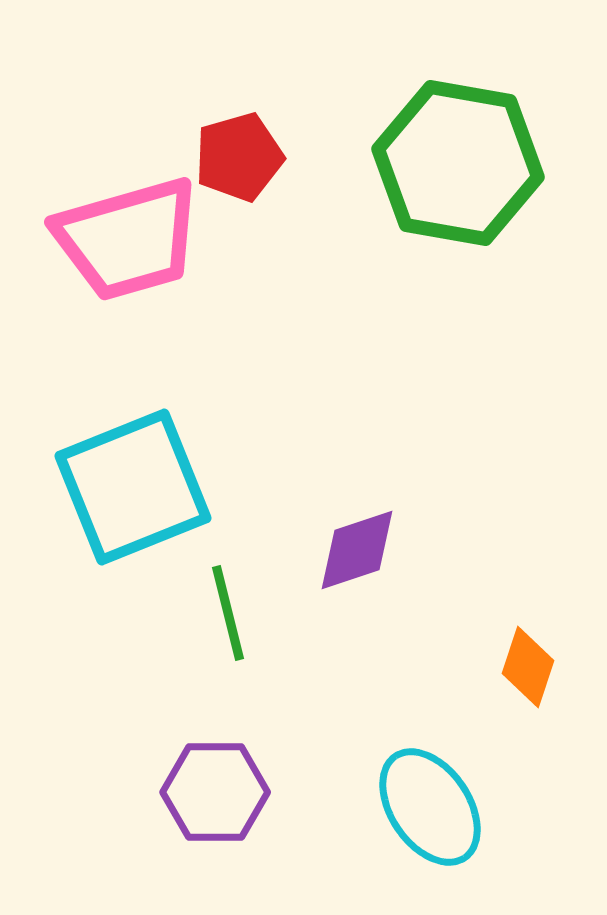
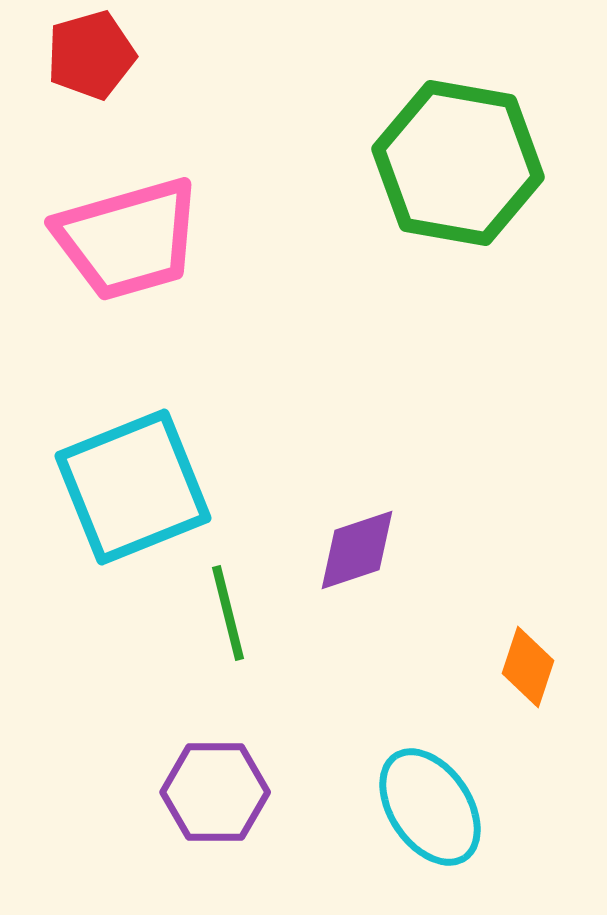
red pentagon: moved 148 px left, 102 px up
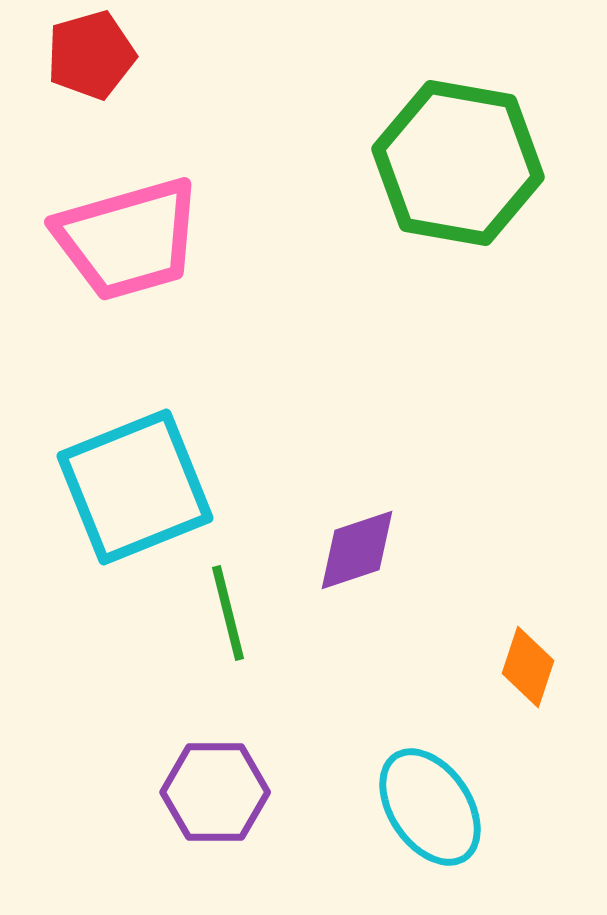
cyan square: moved 2 px right
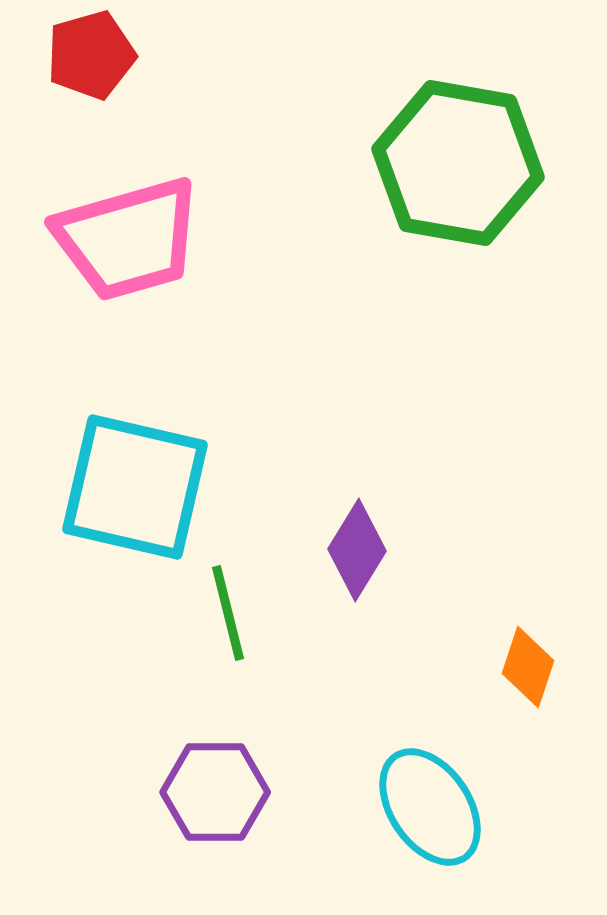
cyan square: rotated 35 degrees clockwise
purple diamond: rotated 40 degrees counterclockwise
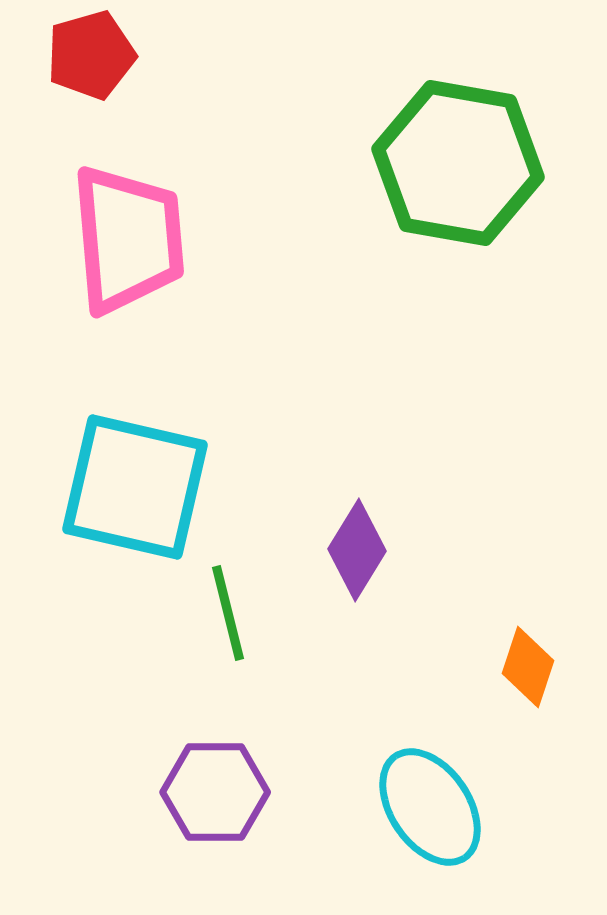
pink trapezoid: rotated 79 degrees counterclockwise
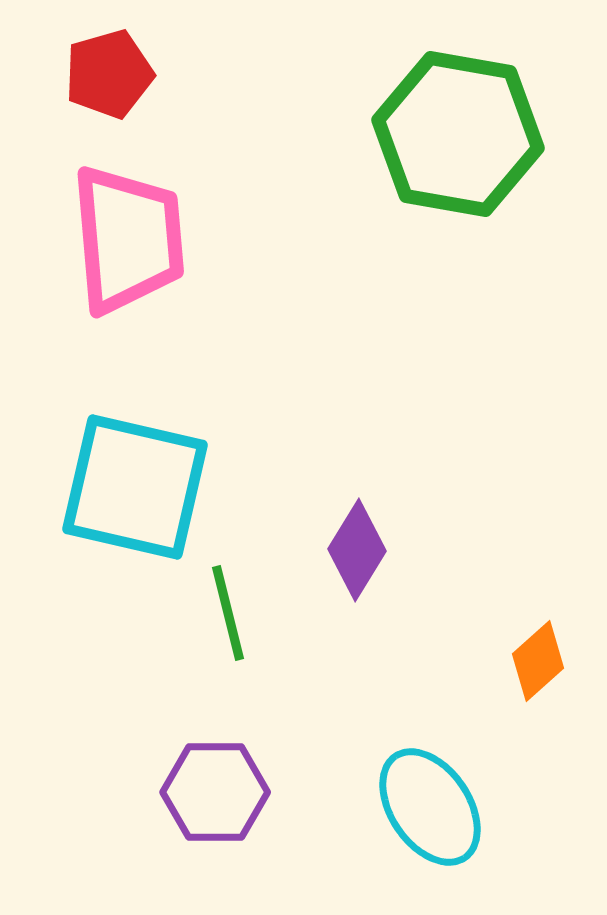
red pentagon: moved 18 px right, 19 px down
green hexagon: moved 29 px up
orange diamond: moved 10 px right, 6 px up; rotated 30 degrees clockwise
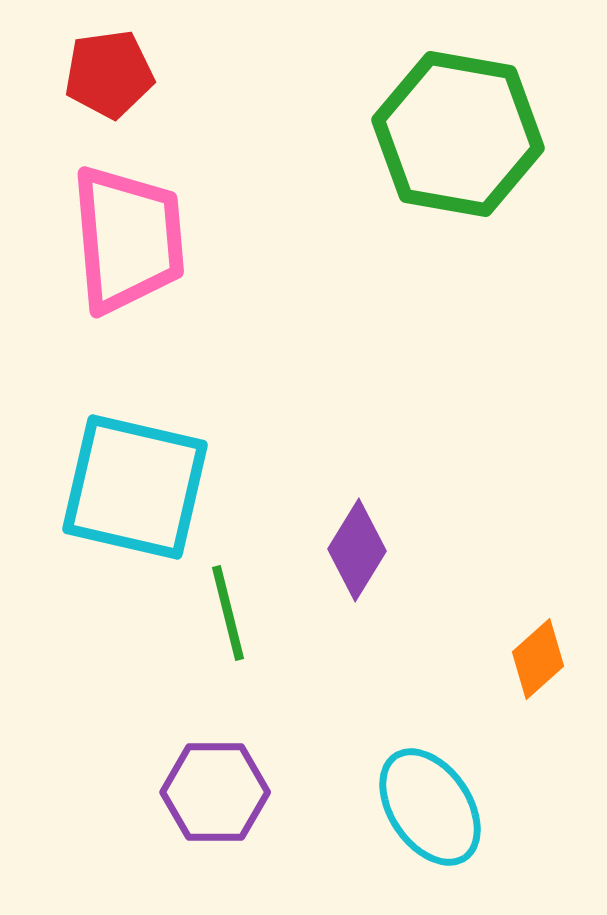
red pentagon: rotated 8 degrees clockwise
orange diamond: moved 2 px up
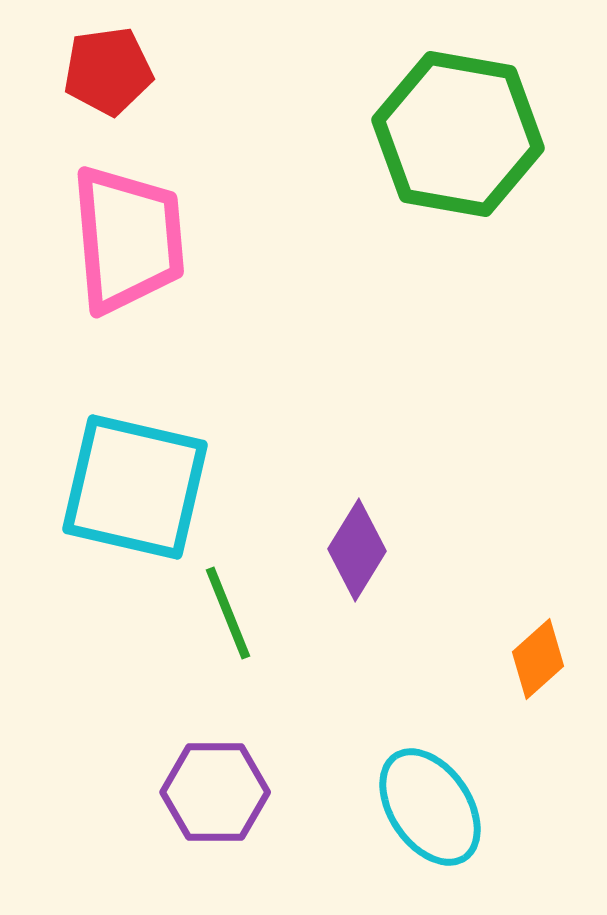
red pentagon: moved 1 px left, 3 px up
green line: rotated 8 degrees counterclockwise
